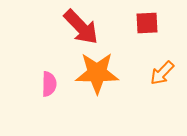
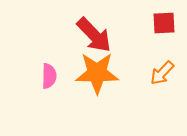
red square: moved 17 px right
red arrow: moved 13 px right, 8 px down
pink semicircle: moved 8 px up
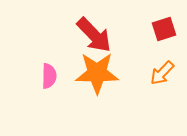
red square: moved 6 px down; rotated 15 degrees counterclockwise
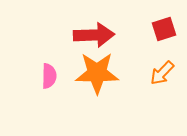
red arrow: rotated 48 degrees counterclockwise
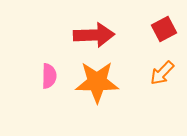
red square: rotated 10 degrees counterclockwise
orange star: moved 9 px down
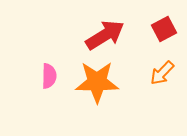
red arrow: moved 11 px right; rotated 30 degrees counterclockwise
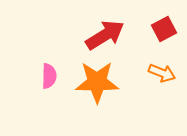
orange arrow: rotated 112 degrees counterclockwise
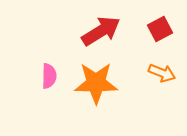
red square: moved 4 px left
red arrow: moved 4 px left, 4 px up
orange star: moved 1 px left, 1 px down
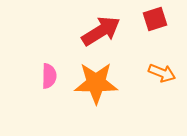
red square: moved 5 px left, 10 px up; rotated 10 degrees clockwise
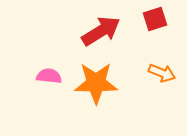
pink semicircle: rotated 85 degrees counterclockwise
